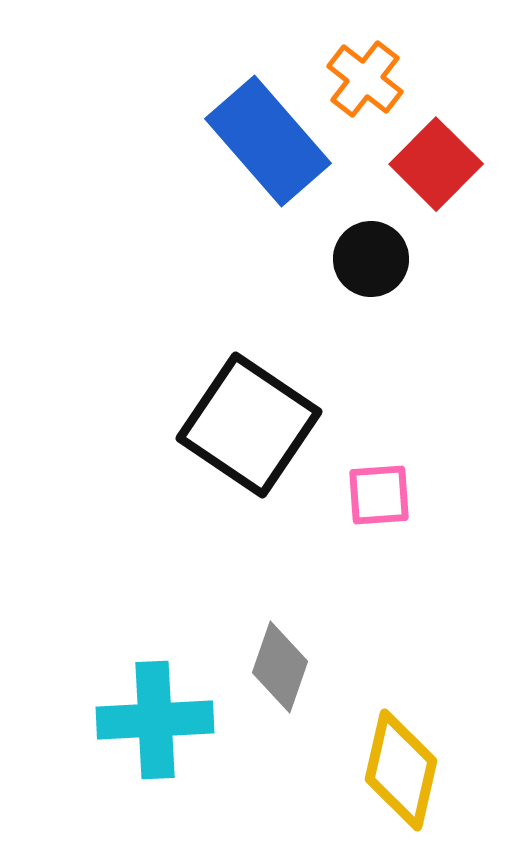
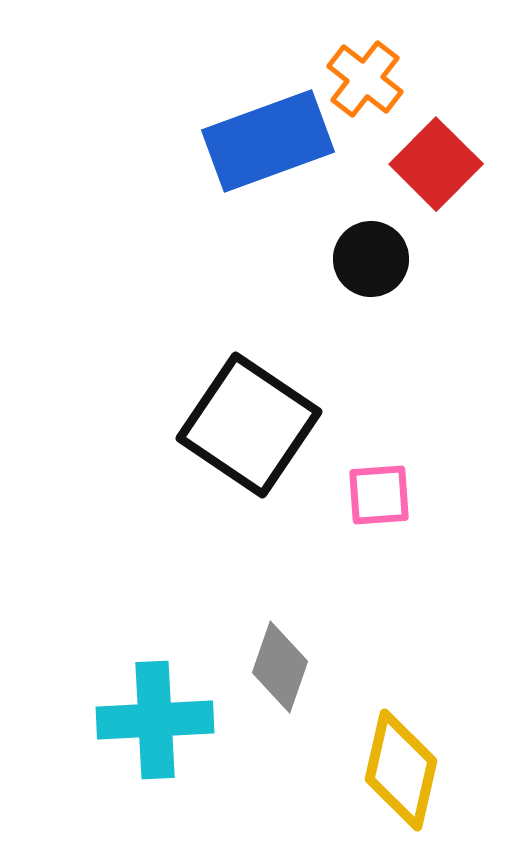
blue rectangle: rotated 69 degrees counterclockwise
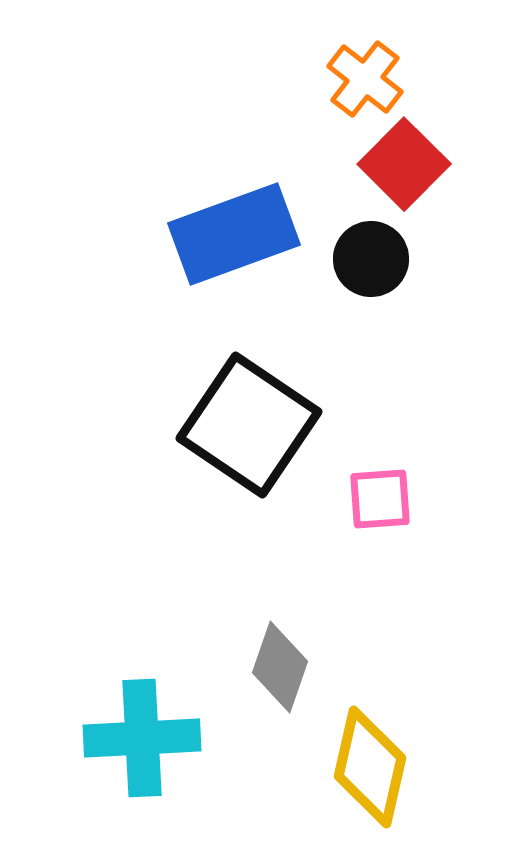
blue rectangle: moved 34 px left, 93 px down
red square: moved 32 px left
pink square: moved 1 px right, 4 px down
cyan cross: moved 13 px left, 18 px down
yellow diamond: moved 31 px left, 3 px up
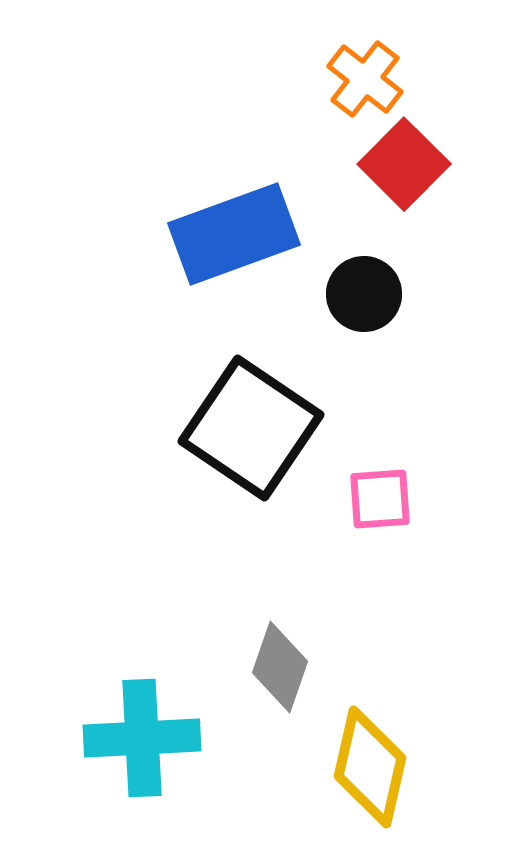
black circle: moved 7 px left, 35 px down
black square: moved 2 px right, 3 px down
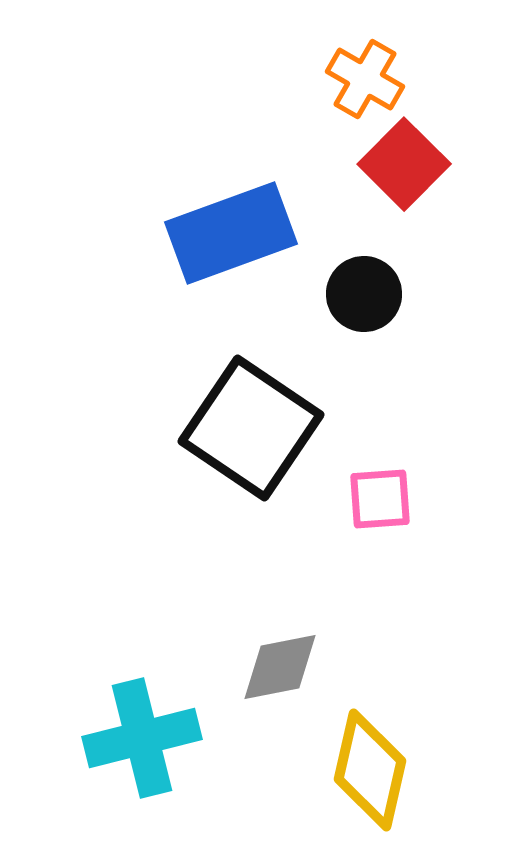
orange cross: rotated 8 degrees counterclockwise
blue rectangle: moved 3 px left, 1 px up
gray diamond: rotated 60 degrees clockwise
cyan cross: rotated 11 degrees counterclockwise
yellow diamond: moved 3 px down
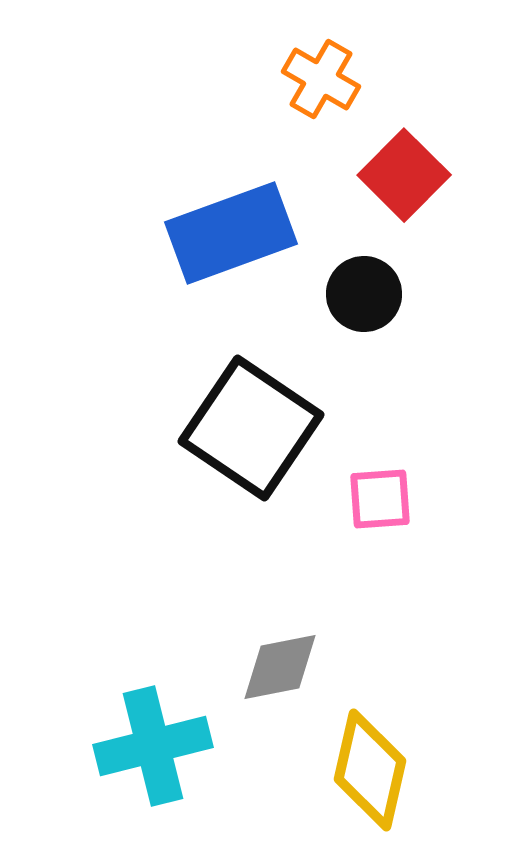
orange cross: moved 44 px left
red square: moved 11 px down
cyan cross: moved 11 px right, 8 px down
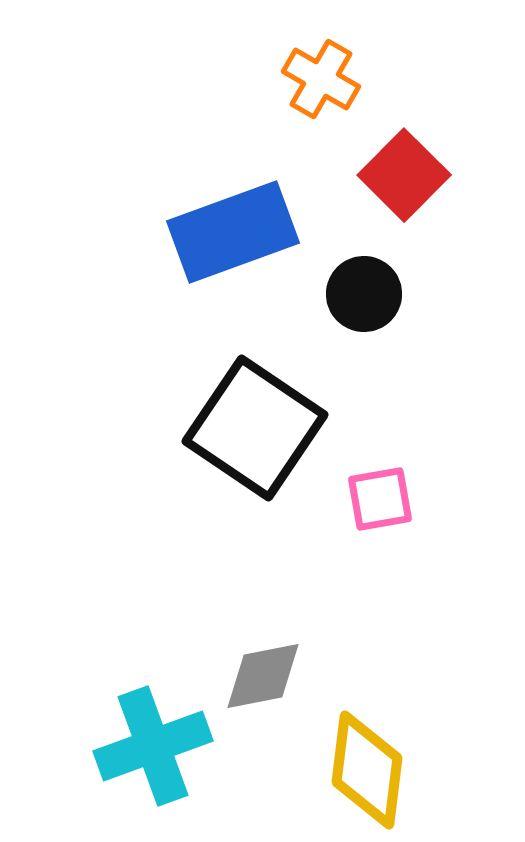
blue rectangle: moved 2 px right, 1 px up
black square: moved 4 px right
pink square: rotated 6 degrees counterclockwise
gray diamond: moved 17 px left, 9 px down
cyan cross: rotated 6 degrees counterclockwise
yellow diamond: moved 3 px left; rotated 6 degrees counterclockwise
